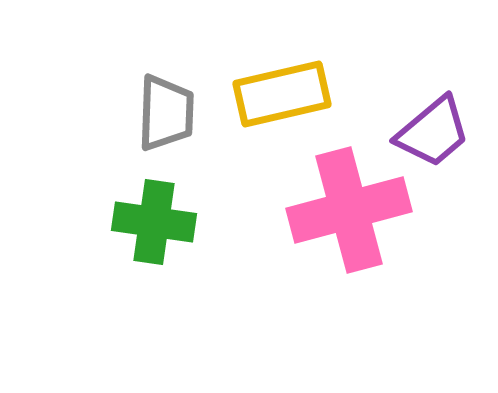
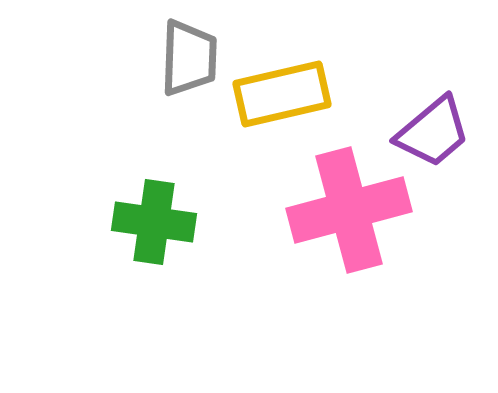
gray trapezoid: moved 23 px right, 55 px up
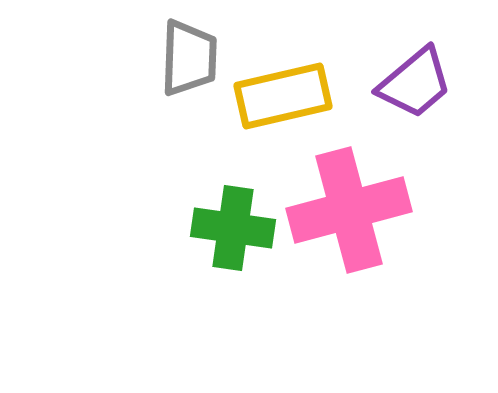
yellow rectangle: moved 1 px right, 2 px down
purple trapezoid: moved 18 px left, 49 px up
green cross: moved 79 px right, 6 px down
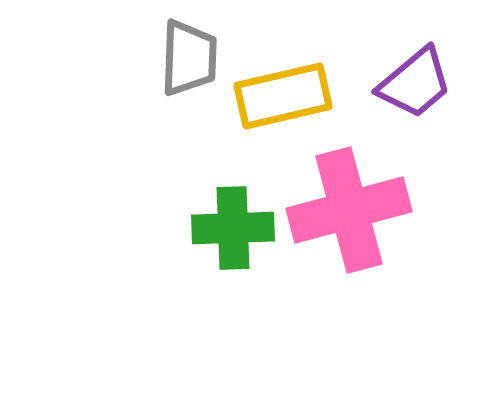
green cross: rotated 10 degrees counterclockwise
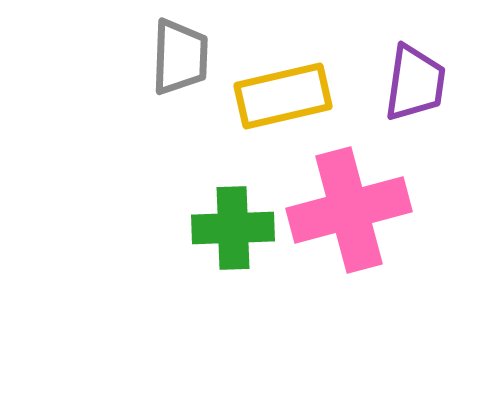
gray trapezoid: moved 9 px left, 1 px up
purple trapezoid: rotated 42 degrees counterclockwise
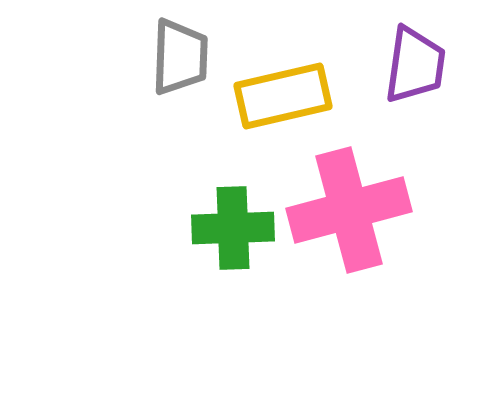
purple trapezoid: moved 18 px up
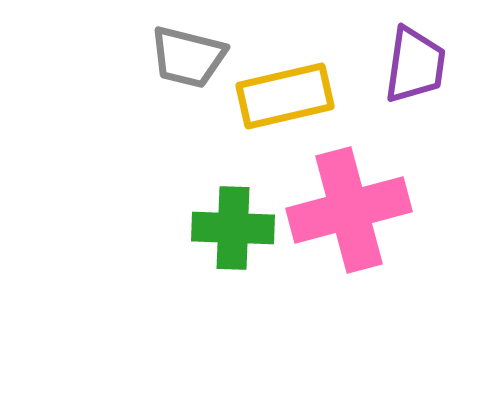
gray trapezoid: moved 8 px right; rotated 102 degrees clockwise
yellow rectangle: moved 2 px right
green cross: rotated 4 degrees clockwise
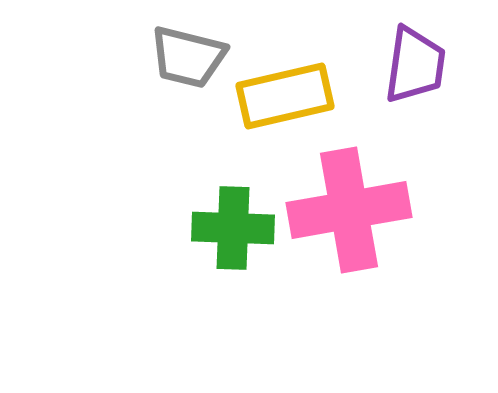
pink cross: rotated 5 degrees clockwise
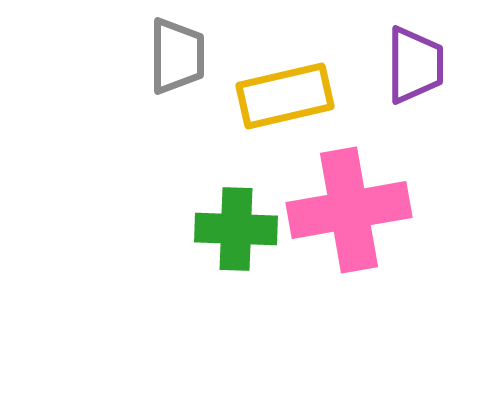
gray trapezoid: moved 11 px left, 1 px up; rotated 104 degrees counterclockwise
purple trapezoid: rotated 8 degrees counterclockwise
green cross: moved 3 px right, 1 px down
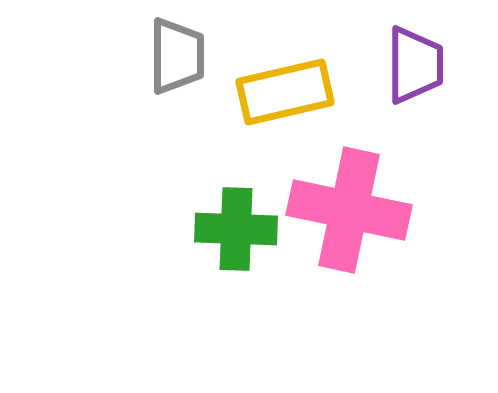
yellow rectangle: moved 4 px up
pink cross: rotated 22 degrees clockwise
